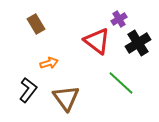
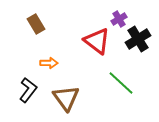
black cross: moved 4 px up
orange arrow: rotated 18 degrees clockwise
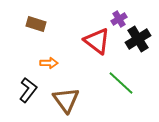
brown rectangle: rotated 42 degrees counterclockwise
brown triangle: moved 2 px down
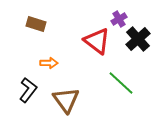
black cross: rotated 10 degrees counterclockwise
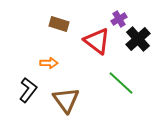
brown rectangle: moved 23 px right
